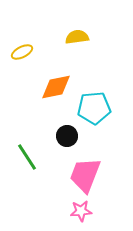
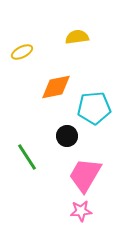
pink trapezoid: rotated 9 degrees clockwise
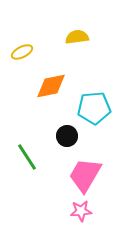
orange diamond: moved 5 px left, 1 px up
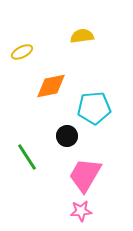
yellow semicircle: moved 5 px right, 1 px up
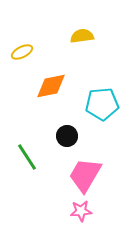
cyan pentagon: moved 8 px right, 4 px up
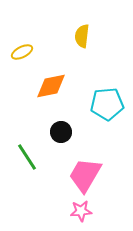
yellow semicircle: rotated 75 degrees counterclockwise
cyan pentagon: moved 5 px right
black circle: moved 6 px left, 4 px up
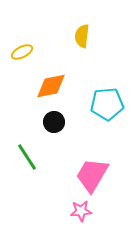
black circle: moved 7 px left, 10 px up
pink trapezoid: moved 7 px right
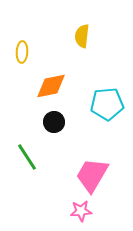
yellow ellipse: rotated 60 degrees counterclockwise
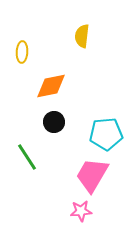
cyan pentagon: moved 1 px left, 30 px down
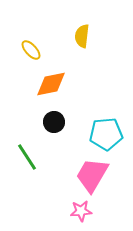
yellow ellipse: moved 9 px right, 2 px up; rotated 45 degrees counterclockwise
orange diamond: moved 2 px up
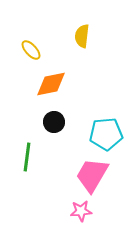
green line: rotated 40 degrees clockwise
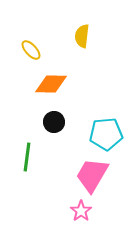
orange diamond: rotated 12 degrees clockwise
pink star: rotated 30 degrees counterclockwise
